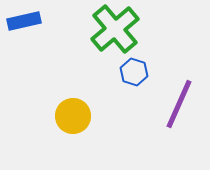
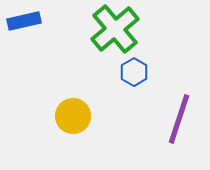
blue hexagon: rotated 12 degrees clockwise
purple line: moved 15 px down; rotated 6 degrees counterclockwise
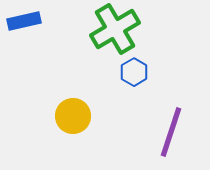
green cross: rotated 9 degrees clockwise
purple line: moved 8 px left, 13 px down
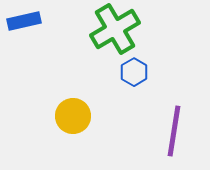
purple line: moved 3 px right, 1 px up; rotated 9 degrees counterclockwise
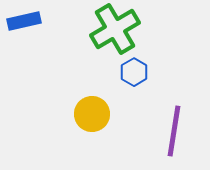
yellow circle: moved 19 px right, 2 px up
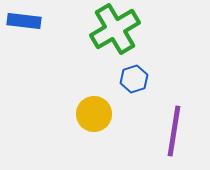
blue rectangle: rotated 20 degrees clockwise
blue hexagon: moved 7 px down; rotated 12 degrees clockwise
yellow circle: moved 2 px right
